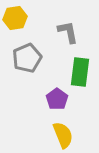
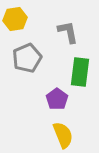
yellow hexagon: moved 1 px down
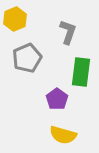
yellow hexagon: rotated 15 degrees counterclockwise
gray L-shape: rotated 30 degrees clockwise
green rectangle: moved 1 px right
yellow semicircle: rotated 128 degrees clockwise
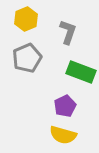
yellow hexagon: moved 11 px right
green rectangle: rotated 76 degrees counterclockwise
purple pentagon: moved 8 px right, 7 px down; rotated 10 degrees clockwise
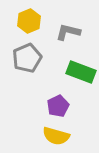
yellow hexagon: moved 3 px right, 2 px down
gray L-shape: rotated 95 degrees counterclockwise
purple pentagon: moved 7 px left
yellow semicircle: moved 7 px left, 1 px down
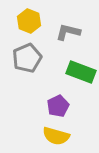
yellow hexagon: rotated 15 degrees counterclockwise
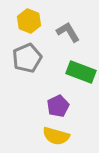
gray L-shape: rotated 45 degrees clockwise
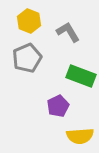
green rectangle: moved 4 px down
yellow semicircle: moved 24 px right; rotated 20 degrees counterclockwise
